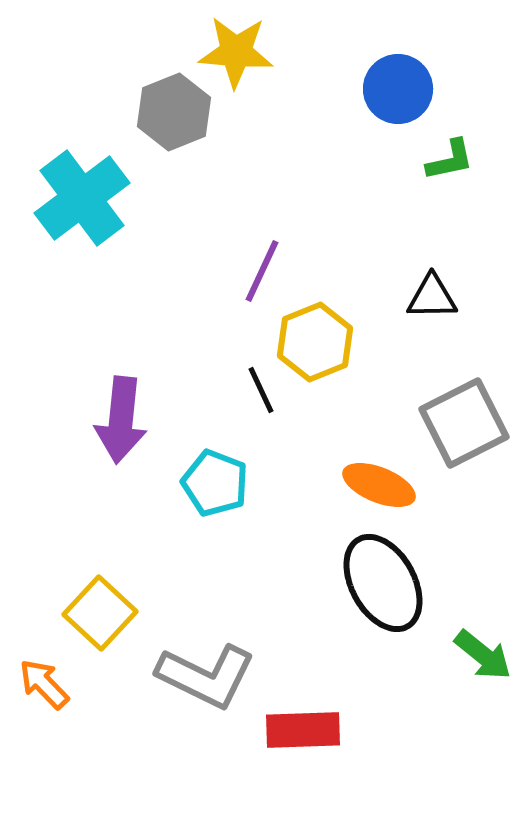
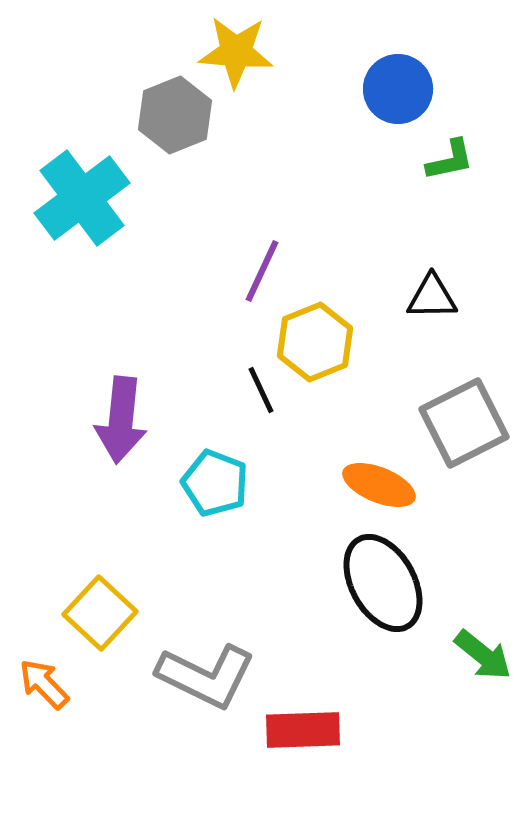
gray hexagon: moved 1 px right, 3 px down
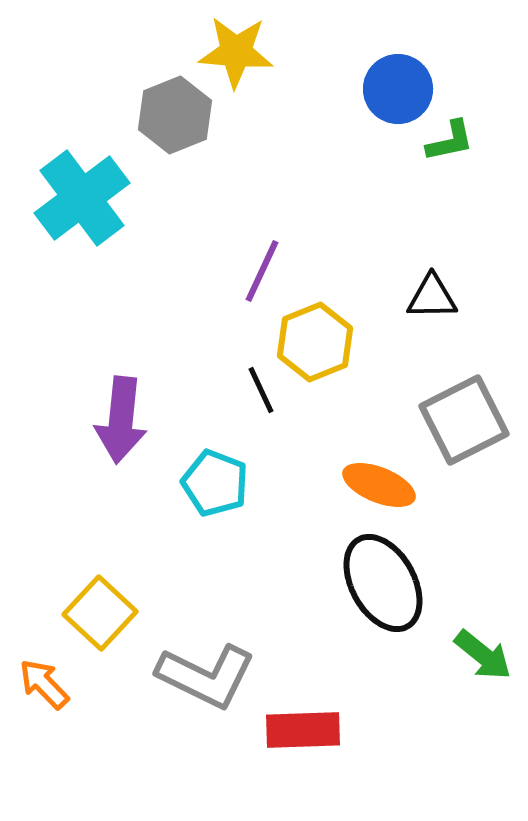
green L-shape: moved 19 px up
gray square: moved 3 px up
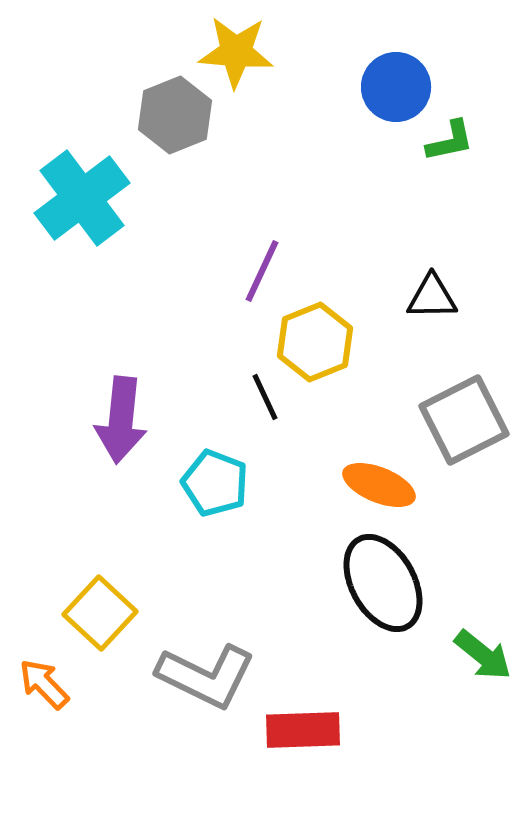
blue circle: moved 2 px left, 2 px up
black line: moved 4 px right, 7 px down
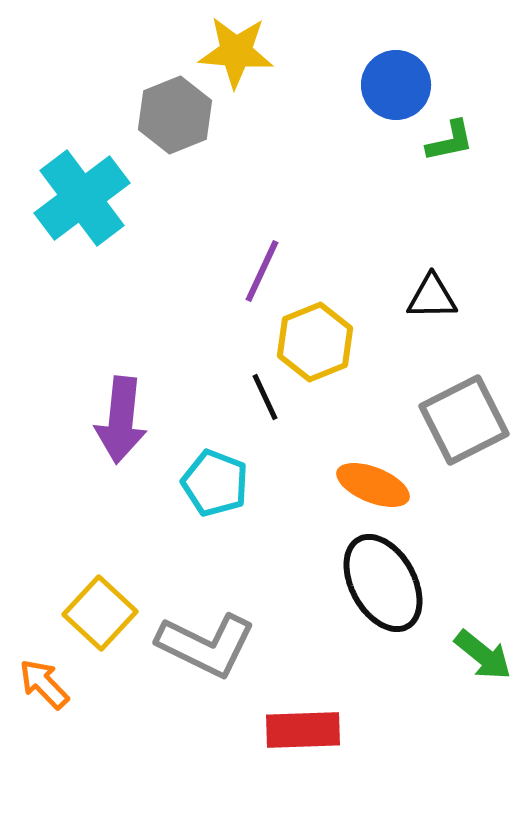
blue circle: moved 2 px up
orange ellipse: moved 6 px left
gray L-shape: moved 31 px up
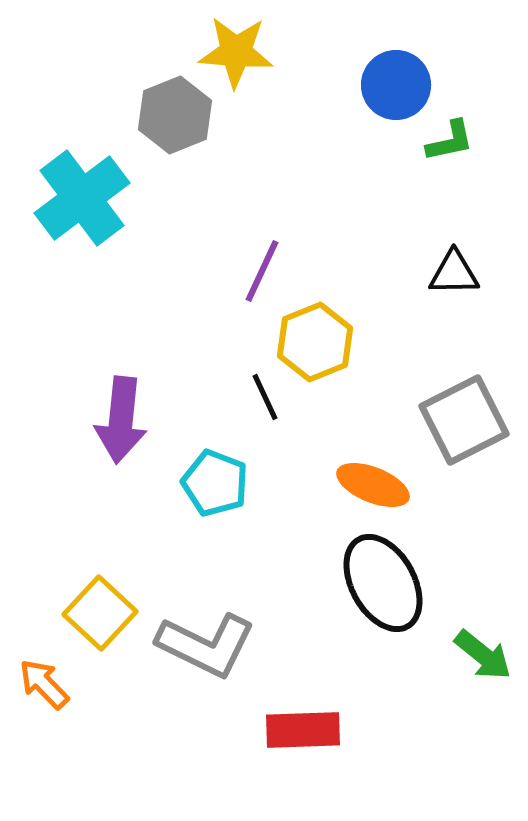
black triangle: moved 22 px right, 24 px up
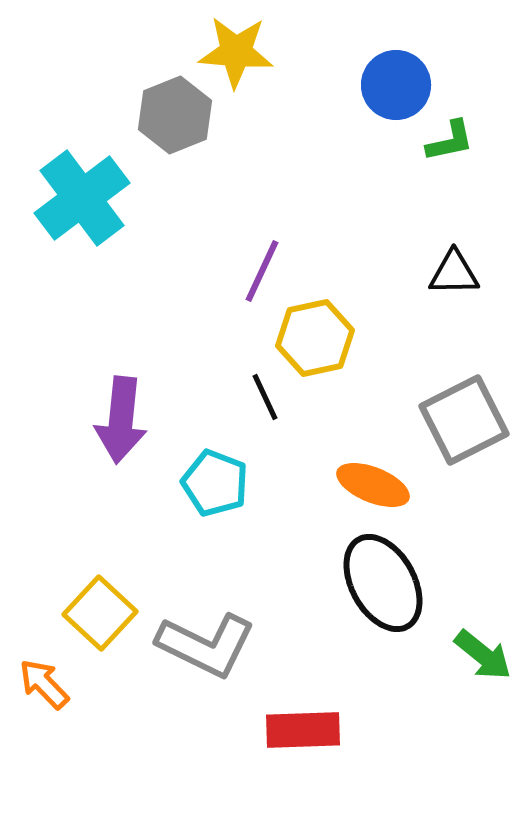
yellow hexagon: moved 4 px up; rotated 10 degrees clockwise
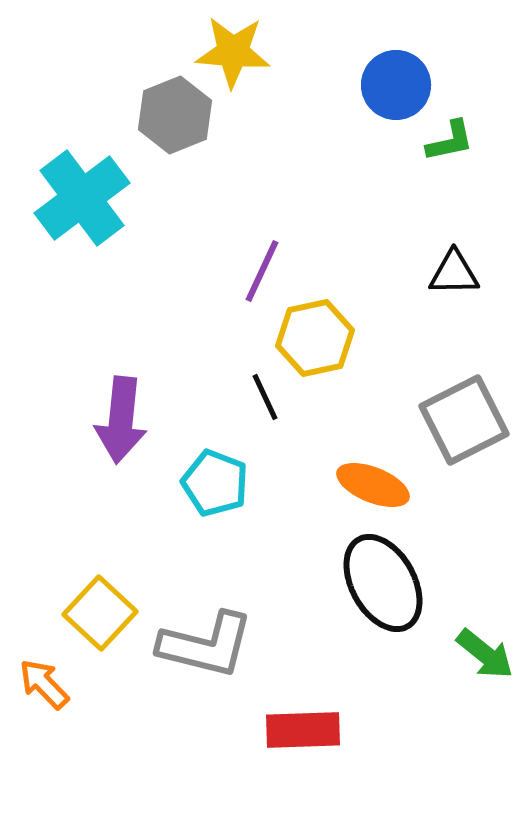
yellow star: moved 3 px left
gray L-shape: rotated 12 degrees counterclockwise
green arrow: moved 2 px right, 1 px up
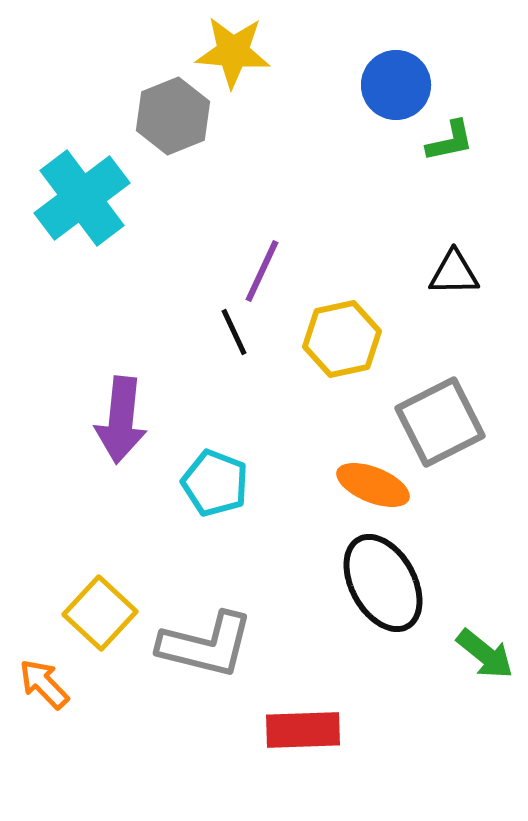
gray hexagon: moved 2 px left, 1 px down
yellow hexagon: moved 27 px right, 1 px down
black line: moved 31 px left, 65 px up
gray square: moved 24 px left, 2 px down
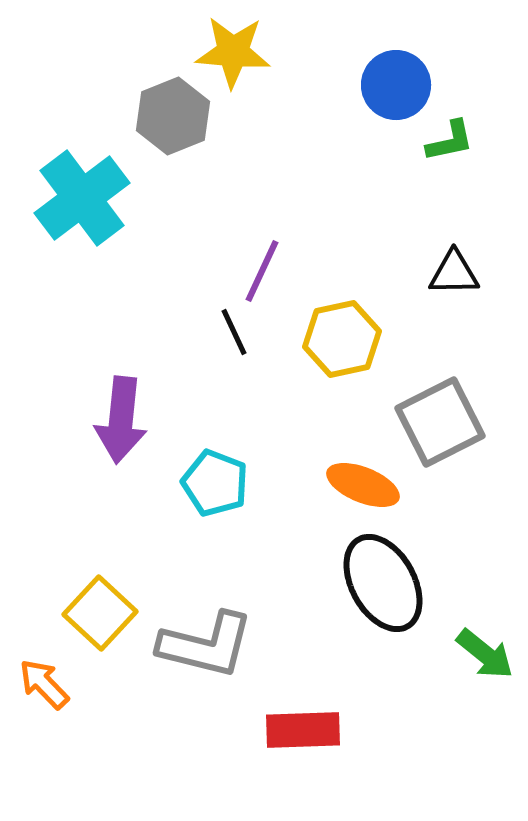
orange ellipse: moved 10 px left
